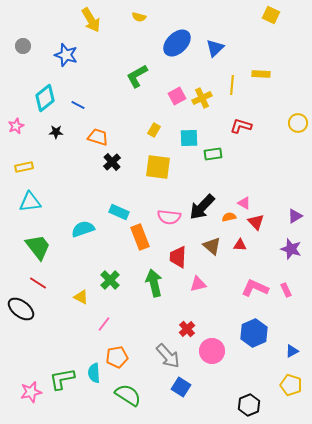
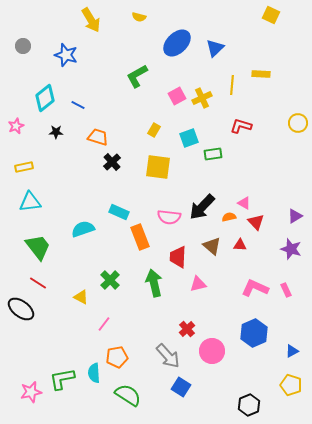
cyan square at (189, 138): rotated 18 degrees counterclockwise
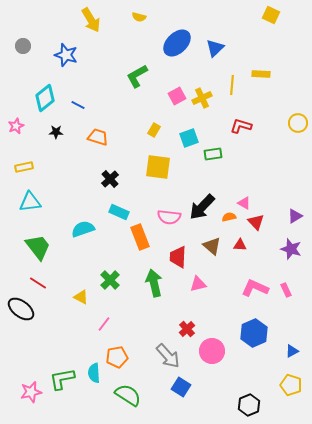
black cross at (112, 162): moved 2 px left, 17 px down
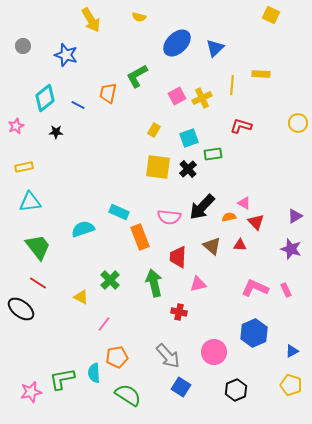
orange trapezoid at (98, 137): moved 10 px right, 44 px up; rotated 95 degrees counterclockwise
black cross at (110, 179): moved 78 px right, 10 px up
red cross at (187, 329): moved 8 px left, 17 px up; rotated 35 degrees counterclockwise
pink circle at (212, 351): moved 2 px right, 1 px down
black hexagon at (249, 405): moved 13 px left, 15 px up
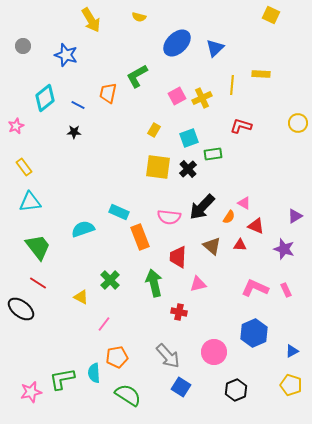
black star at (56, 132): moved 18 px right
yellow rectangle at (24, 167): rotated 66 degrees clockwise
orange semicircle at (229, 217): rotated 136 degrees clockwise
red triangle at (256, 222): moved 4 px down; rotated 24 degrees counterclockwise
purple star at (291, 249): moved 7 px left
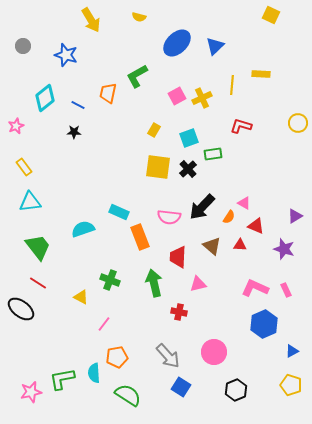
blue triangle at (215, 48): moved 2 px up
green cross at (110, 280): rotated 24 degrees counterclockwise
blue hexagon at (254, 333): moved 10 px right, 9 px up
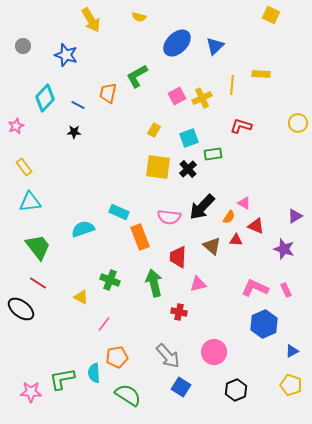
cyan diamond at (45, 98): rotated 8 degrees counterclockwise
red triangle at (240, 245): moved 4 px left, 5 px up
pink star at (31, 392): rotated 15 degrees clockwise
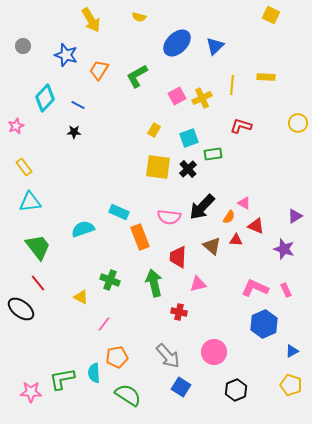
yellow rectangle at (261, 74): moved 5 px right, 3 px down
orange trapezoid at (108, 93): moved 9 px left, 23 px up; rotated 20 degrees clockwise
red line at (38, 283): rotated 18 degrees clockwise
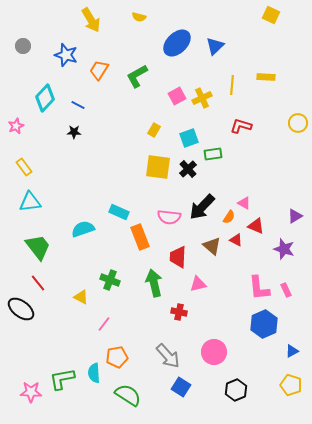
red triangle at (236, 240): rotated 24 degrees clockwise
pink L-shape at (255, 288): moved 4 px right; rotated 120 degrees counterclockwise
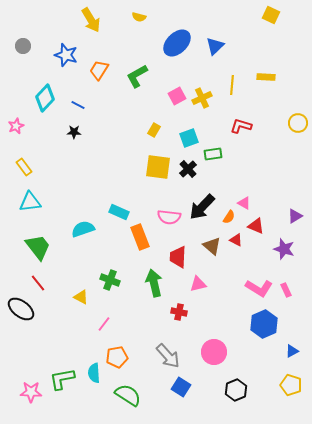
pink L-shape at (259, 288): rotated 52 degrees counterclockwise
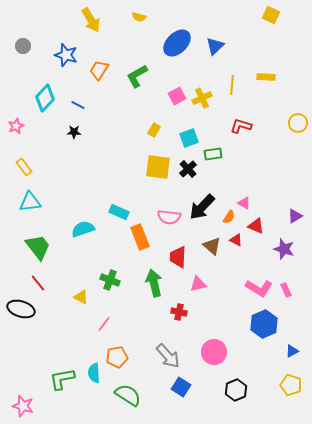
black ellipse at (21, 309): rotated 20 degrees counterclockwise
pink star at (31, 392): moved 8 px left, 14 px down; rotated 15 degrees clockwise
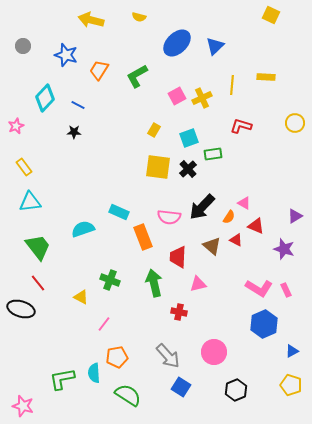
yellow arrow at (91, 20): rotated 135 degrees clockwise
yellow circle at (298, 123): moved 3 px left
orange rectangle at (140, 237): moved 3 px right
